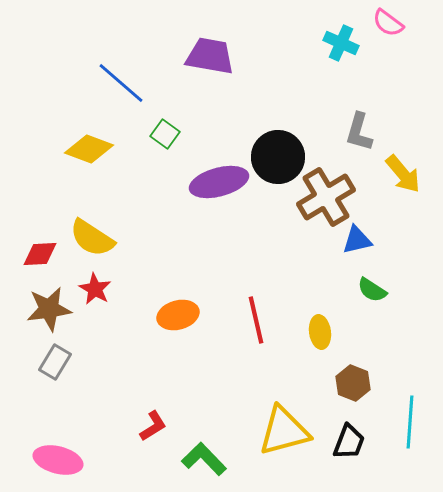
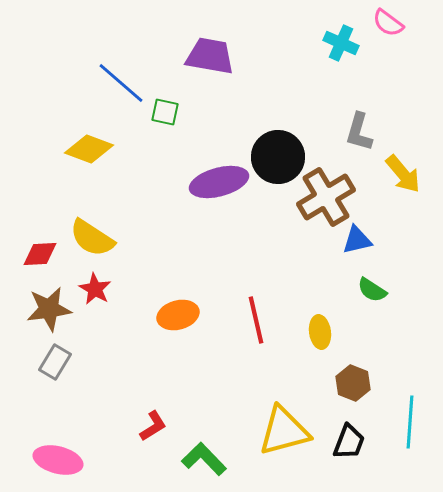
green square: moved 22 px up; rotated 24 degrees counterclockwise
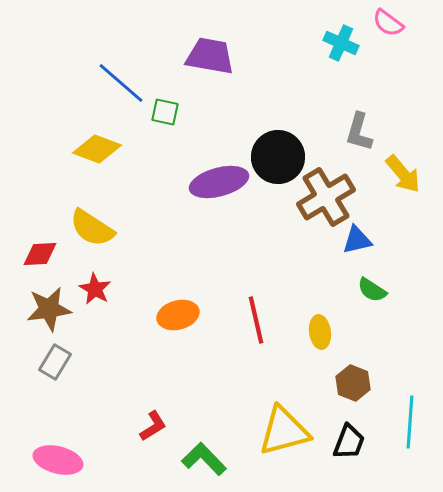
yellow diamond: moved 8 px right
yellow semicircle: moved 10 px up
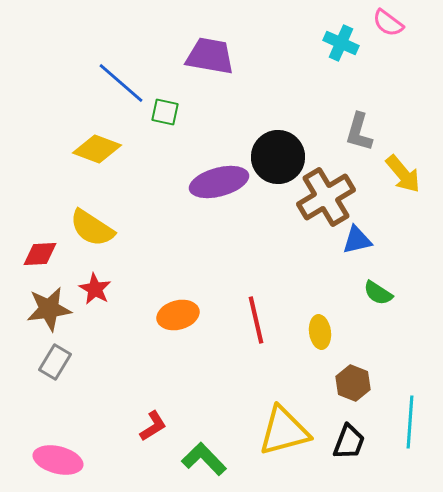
green semicircle: moved 6 px right, 3 px down
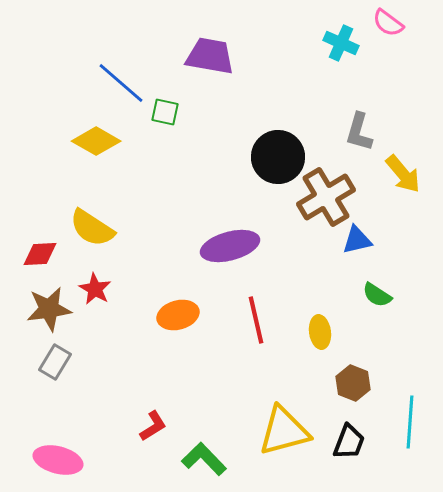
yellow diamond: moved 1 px left, 8 px up; rotated 9 degrees clockwise
purple ellipse: moved 11 px right, 64 px down
green semicircle: moved 1 px left, 2 px down
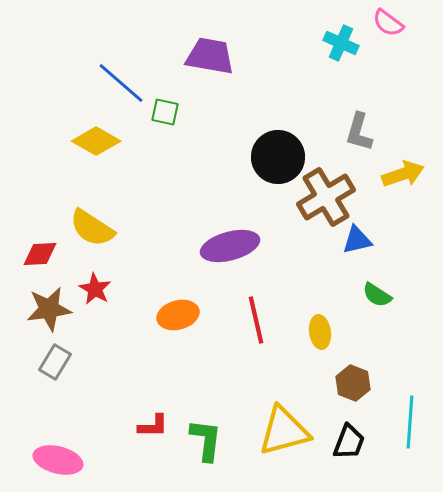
yellow arrow: rotated 69 degrees counterclockwise
red L-shape: rotated 32 degrees clockwise
green L-shape: moved 2 px right, 19 px up; rotated 51 degrees clockwise
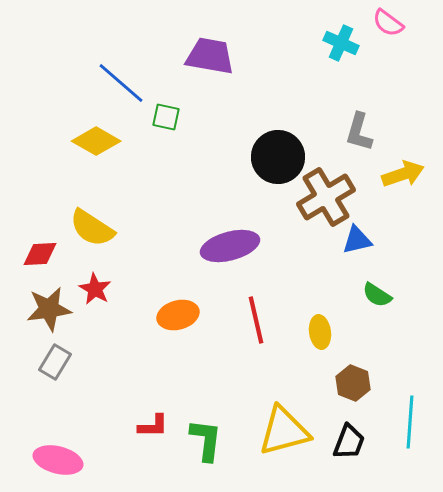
green square: moved 1 px right, 5 px down
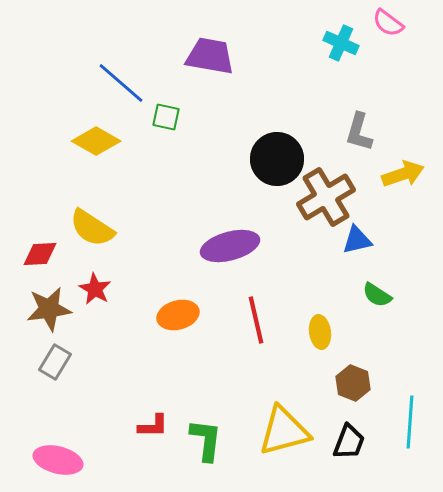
black circle: moved 1 px left, 2 px down
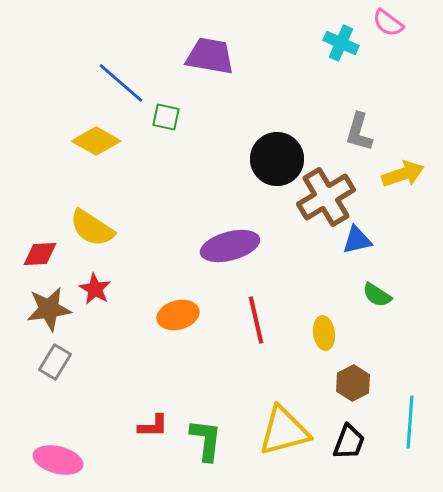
yellow ellipse: moved 4 px right, 1 px down
brown hexagon: rotated 12 degrees clockwise
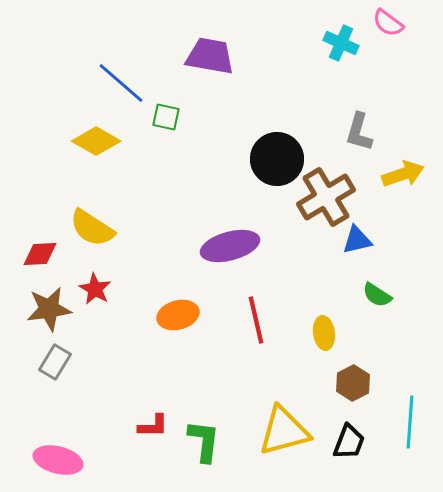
green L-shape: moved 2 px left, 1 px down
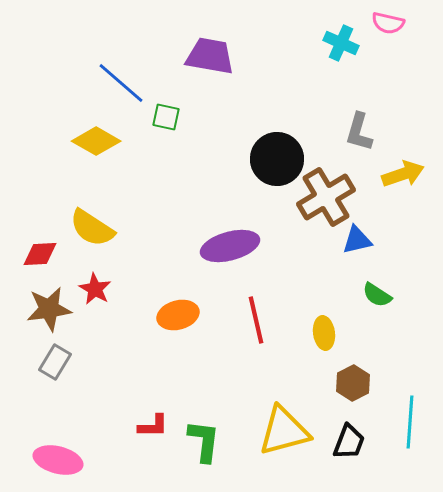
pink semicircle: rotated 24 degrees counterclockwise
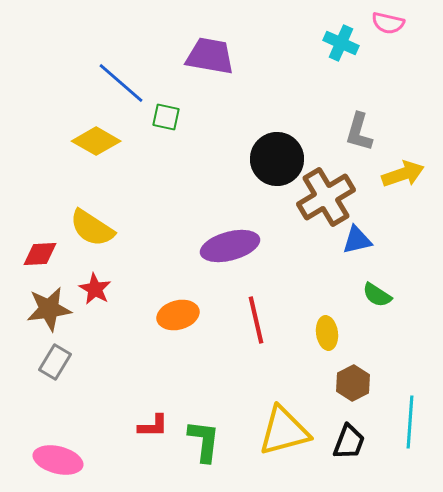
yellow ellipse: moved 3 px right
